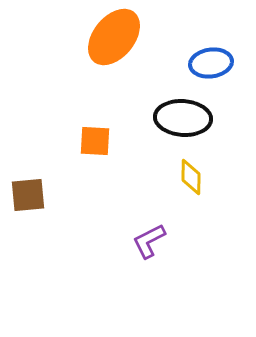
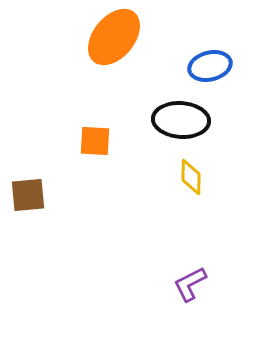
blue ellipse: moved 1 px left, 3 px down; rotated 6 degrees counterclockwise
black ellipse: moved 2 px left, 2 px down
purple L-shape: moved 41 px right, 43 px down
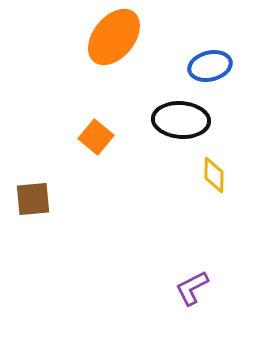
orange square: moved 1 px right, 4 px up; rotated 36 degrees clockwise
yellow diamond: moved 23 px right, 2 px up
brown square: moved 5 px right, 4 px down
purple L-shape: moved 2 px right, 4 px down
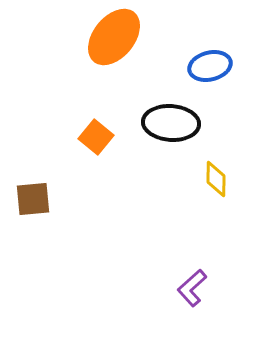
black ellipse: moved 10 px left, 3 px down
yellow diamond: moved 2 px right, 4 px down
purple L-shape: rotated 15 degrees counterclockwise
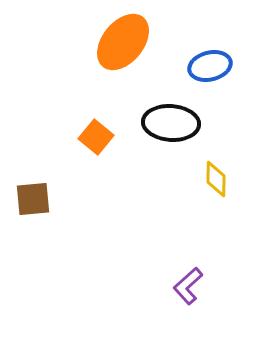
orange ellipse: moved 9 px right, 5 px down
purple L-shape: moved 4 px left, 2 px up
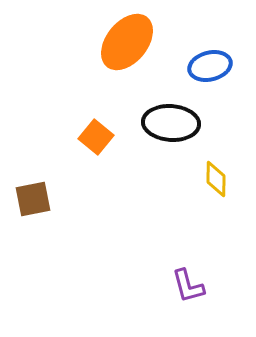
orange ellipse: moved 4 px right
brown square: rotated 6 degrees counterclockwise
purple L-shape: rotated 63 degrees counterclockwise
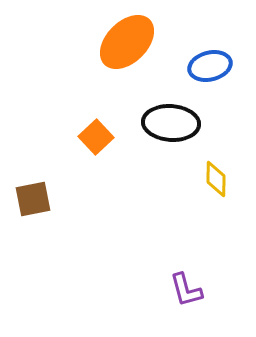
orange ellipse: rotated 6 degrees clockwise
orange square: rotated 8 degrees clockwise
purple L-shape: moved 2 px left, 4 px down
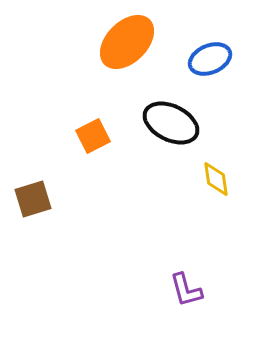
blue ellipse: moved 7 px up; rotated 9 degrees counterclockwise
black ellipse: rotated 22 degrees clockwise
orange square: moved 3 px left, 1 px up; rotated 16 degrees clockwise
yellow diamond: rotated 9 degrees counterclockwise
brown square: rotated 6 degrees counterclockwise
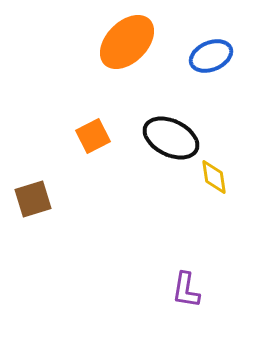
blue ellipse: moved 1 px right, 3 px up
black ellipse: moved 15 px down
yellow diamond: moved 2 px left, 2 px up
purple L-shape: rotated 24 degrees clockwise
